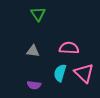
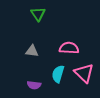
gray triangle: moved 1 px left
cyan semicircle: moved 2 px left, 1 px down
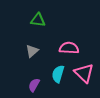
green triangle: moved 6 px down; rotated 49 degrees counterclockwise
gray triangle: rotated 48 degrees counterclockwise
purple semicircle: rotated 112 degrees clockwise
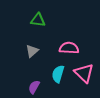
purple semicircle: moved 2 px down
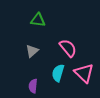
pink semicircle: moved 1 px left; rotated 48 degrees clockwise
cyan semicircle: moved 1 px up
purple semicircle: moved 1 px left, 1 px up; rotated 24 degrees counterclockwise
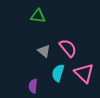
green triangle: moved 4 px up
gray triangle: moved 12 px right; rotated 40 degrees counterclockwise
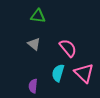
gray triangle: moved 10 px left, 7 px up
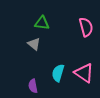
green triangle: moved 4 px right, 7 px down
pink semicircle: moved 18 px right, 21 px up; rotated 24 degrees clockwise
pink triangle: rotated 10 degrees counterclockwise
purple semicircle: rotated 16 degrees counterclockwise
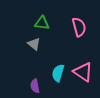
pink semicircle: moved 7 px left
pink triangle: moved 1 px left, 1 px up
purple semicircle: moved 2 px right
